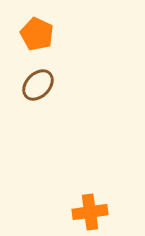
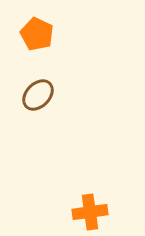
brown ellipse: moved 10 px down
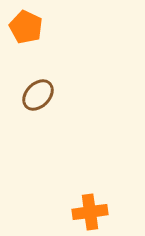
orange pentagon: moved 11 px left, 7 px up
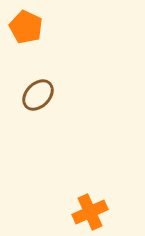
orange cross: rotated 16 degrees counterclockwise
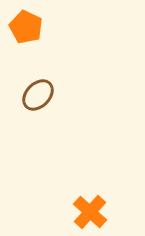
orange cross: rotated 24 degrees counterclockwise
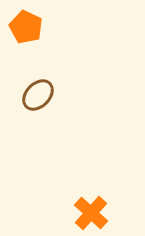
orange cross: moved 1 px right, 1 px down
